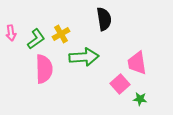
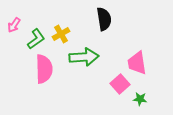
pink arrow: moved 3 px right, 8 px up; rotated 42 degrees clockwise
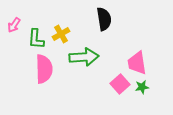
green L-shape: rotated 130 degrees clockwise
green star: moved 2 px right, 12 px up; rotated 16 degrees counterclockwise
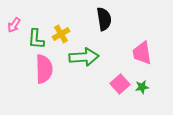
pink trapezoid: moved 5 px right, 10 px up
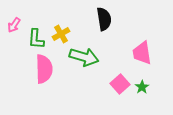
green arrow: rotated 20 degrees clockwise
green star: rotated 24 degrees counterclockwise
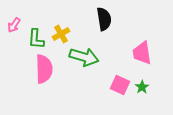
pink square: moved 1 px down; rotated 24 degrees counterclockwise
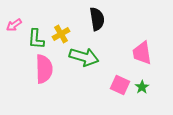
black semicircle: moved 7 px left
pink arrow: rotated 21 degrees clockwise
